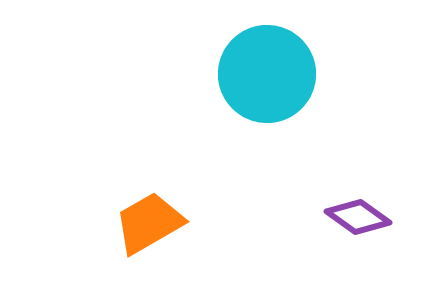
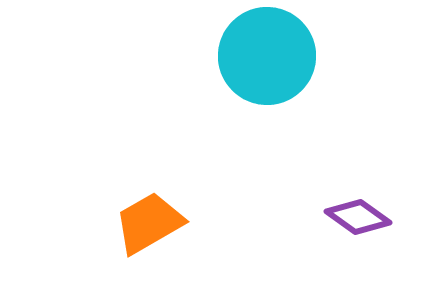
cyan circle: moved 18 px up
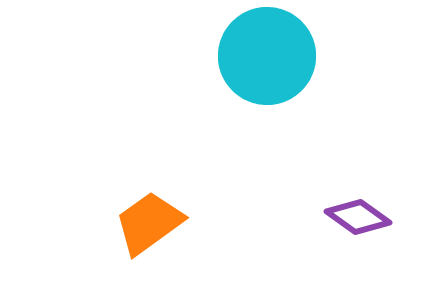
orange trapezoid: rotated 6 degrees counterclockwise
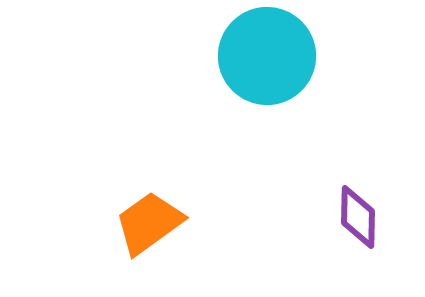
purple diamond: rotated 56 degrees clockwise
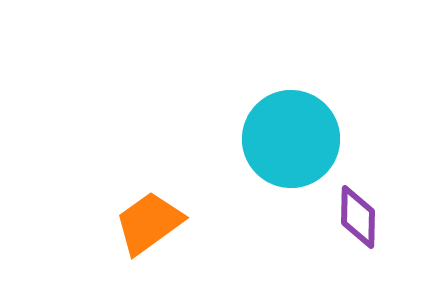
cyan circle: moved 24 px right, 83 px down
